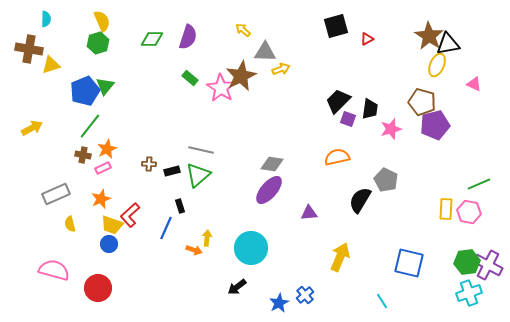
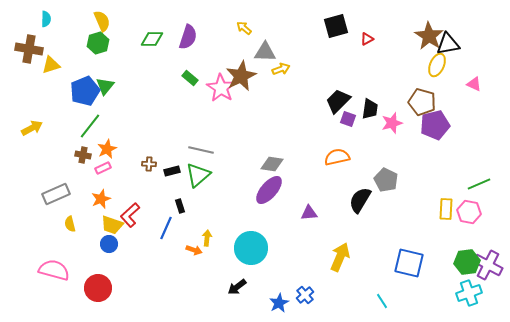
yellow arrow at (243, 30): moved 1 px right, 2 px up
pink star at (391, 129): moved 1 px right, 6 px up
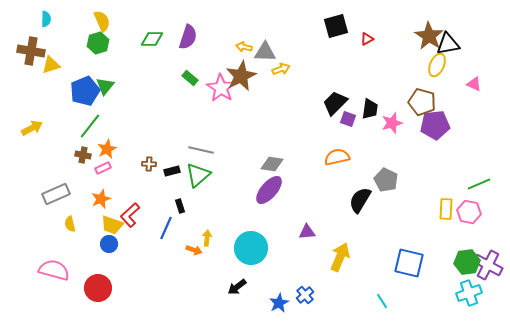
yellow arrow at (244, 28): moved 19 px down; rotated 28 degrees counterclockwise
brown cross at (29, 49): moved 2 px right, 2 px down
black trapezoid at (338, 101): moved 3 px left, 2 px down
purple pentagon at (435, 125): rotated 8 degrees clockwise
purple triangle at (309, 213): moved 2 px left, 19 px down
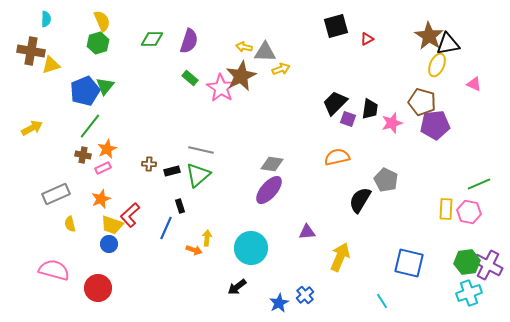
purple semicircle at (188, 37): moved 1 px right, 4 px down
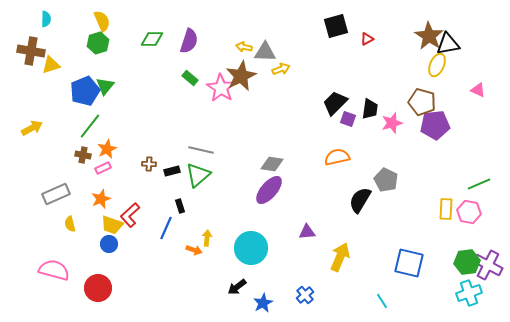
pink triangle at (474, 84): moved 4 px right, 6 px down
blue star at (279, 303): moved 16 px left
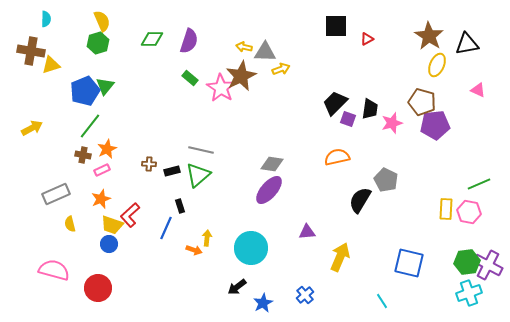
black square at (336, 26): rotated 15 degrees clockwise
black triangle at (448, 44): moved 19 px right
pink rectangle at (103, 168): moved 1 px left, 2 px down
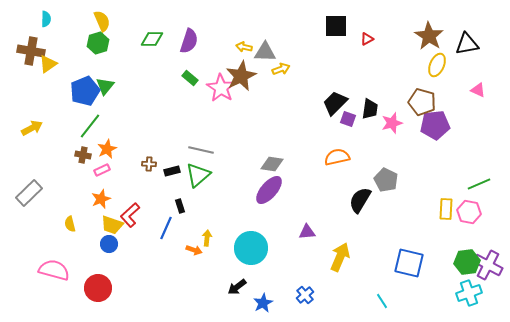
yellow triangle at (51, 65): moved 3 px left, 1 px up; rotated 18 degrees counterclockwise
gray rectangle at (56, 194): moved 27 px left, 1 px up; rotated 20 degrees counterclockwise
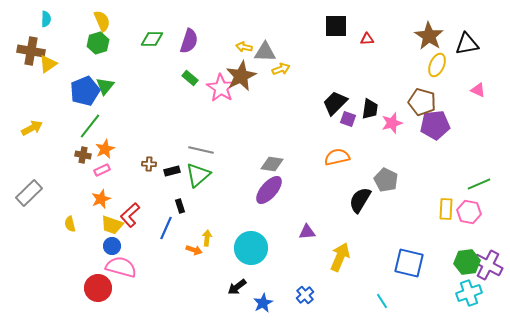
red triangle at (367, 39): rotated 24 degrees clockwise
orange star at (107, 149): moved 2 px left
blue circle at (109, 244): moved 3 px right, 2 px down
pink semicircle at (54, 270): moved 67 px right, 3 px up
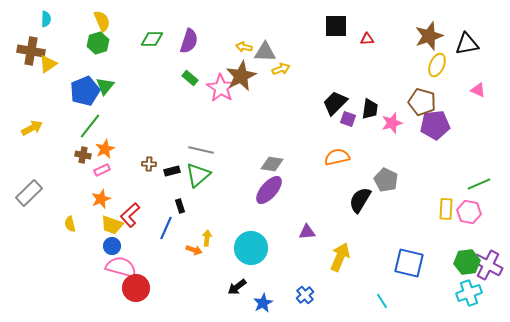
brown star at (429, 36): rotated 20 degrees clockwise
red circle at (98, 288): moved 38 px right
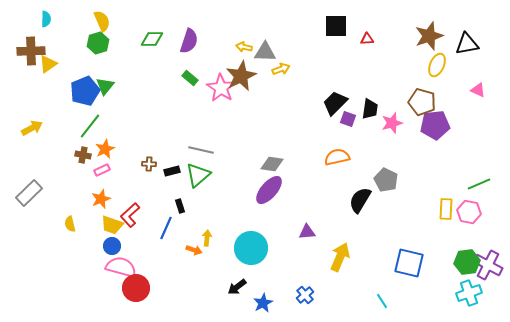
brown cross at (31, 51): rotated 12 degrees counterclockwise
